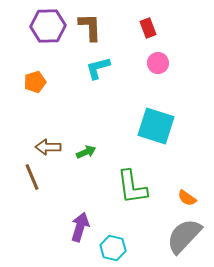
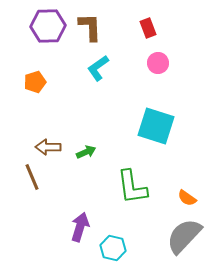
cyan L-shape: rotated 20 degrees counterclockwise
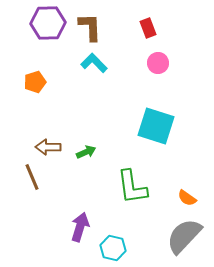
purple hexagon: moved 3 px up
cyan L-shape: moved 4 px left, 5 px up; rotated 80 degrees clockwise
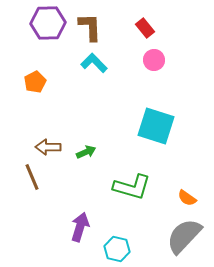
red rectangle: moved 3 px left; rotated 18 degrees counterclockwise
pink circle: moved 4 px left, 3 px up
orange pentagon: rotated 10 degrees counterclockwise
green L-shape: rotated 66 degrees counterclockwise
cyan hexagon: moved 4 px right, 1 px down
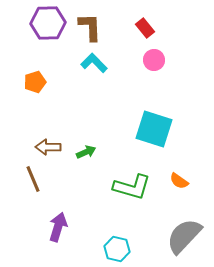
orange pentagon: rotated 10 degrees clockwise
cyan square: moved 2 px left, 3 px down
brown line: moved 1 px right, 2 px down
orange semicircle: moved 8 px left, 17 px up
purple arrow: moved 22 px left
